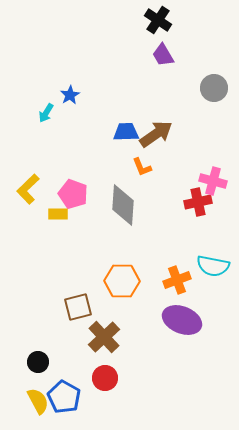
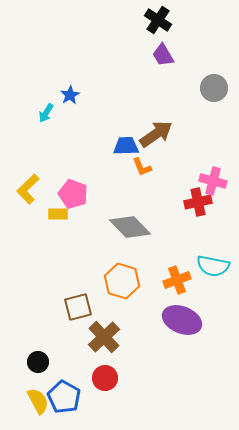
blue trapezoid: moved 14 px down
gray diamond: moved 7 px right, 22 px down; rotated 48 degrees counterclockwise
orange hexagon: rotated 16 degrees clockwise
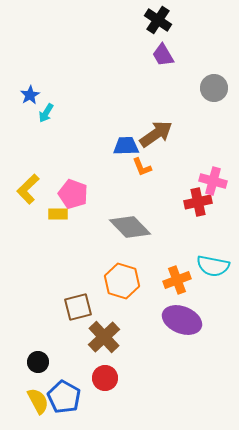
blue star: moved 40 px left
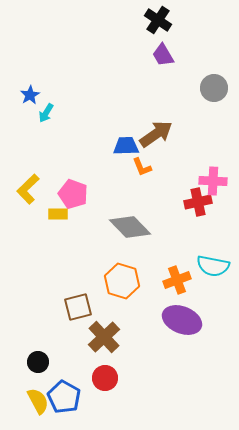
pink cross: rotated 12 degrees counterclockwise
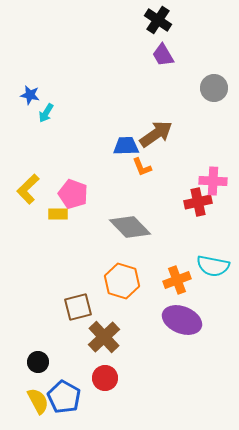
blue star: rotated 30 degrees counterclockwise
